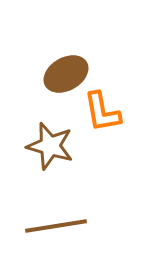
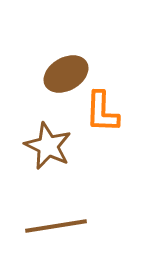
orange L-shape: rotated 12 degrees clockwise
brown star: moved 2 px left; rotated 9 degrees clockwise
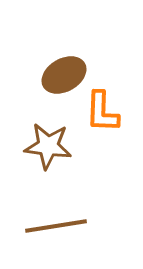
brown ellipse: moved 2 px left, 1 px down
brown star: rotated 18 degrees counterclockwise
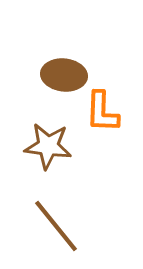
brown ellipse: rotated 36 degrees clockwise
brown line: rotated 60 degrees clockwise
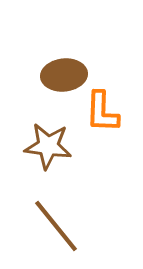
brown ellipse: rotated 12 degrees counterclockwise
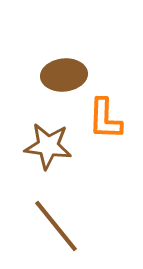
orange L-shape: moved 3 px right, 7 px down
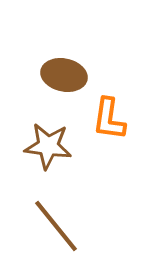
brown ellipse: rotated 18 degrees clockwise
orange L-shape: moved 4 px right; rotated 6 degrees clockwise
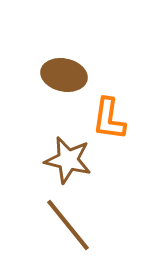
brown star: moved 20 px right, 14 px down; rotated 6 degrees clockwise
brown line: moved 12 px right, 1 px up
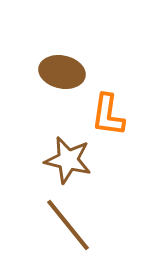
brown ellipse: moved 2 px left, 3 px up
orange L-shape: moved 1 px left, 4 px up
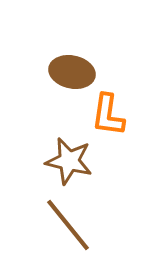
brown ellipse: moved 10 px right
brown star: moved 1 px right, 1 px down
